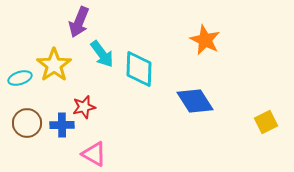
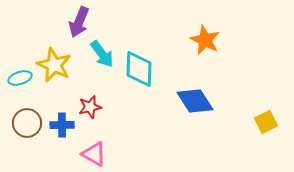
yellow star: rotated 12 degrees counterclockwise
red star: moved 6 px right
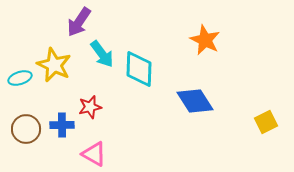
purple arrow: rotated 12 degrees clockwise
brown circle: moved 1 px left, 6 px down
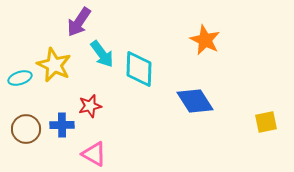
red star: moved 1 px up
yellow square: rotated 15 degrees clockwise
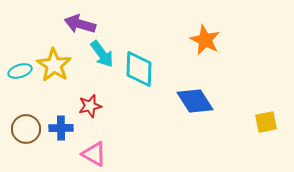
purple arrow: moved 1 px right, 2 px down; rotated 72 degrees clockwise
yellow star: rotated 8 degrees clockwise
cyan ellipse: moved 7 px up
blue cross: moved 1 px left, 3 px down
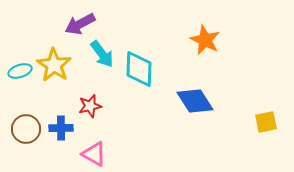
purple arrow: rotated 44 degrees counterclockwise
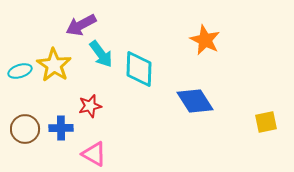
purple arrow: moved 1 px right, 1 px down
cyan arrow: moved 1 px left
brown circle: moved 1 px left
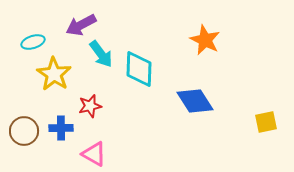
yellow star: moved 9 px down
cyan ellipse: moved 13 px right, 29 px up
brown circle: moved 1 px left, 2 px down
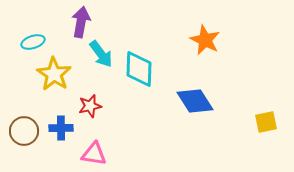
purple arrow: moved 3 px up; rotated 128 degrees clockwise
pink triangle: rotated 20 degrees counterclockwise
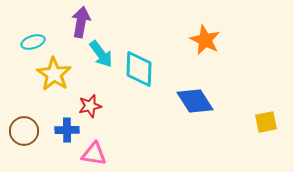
blue cross: moved 6 px right, 2 px down
